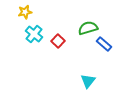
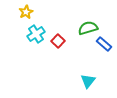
yellow star: moved 1 px right; rotated 16 degrees counterclockwise
cyan cross: moved 2 px right; rotated 18 degrees clockwise
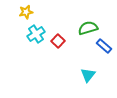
yellow star: rotated 16 degrees clockwise
blue rectangle: moved 2 px down
cyan triangle: moved 6 px up
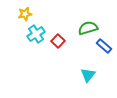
yellow star: moved 1 px left, 2 px down
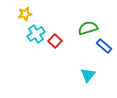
red square: moved 3 px left
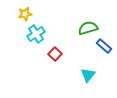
red square: moved 13 px down
